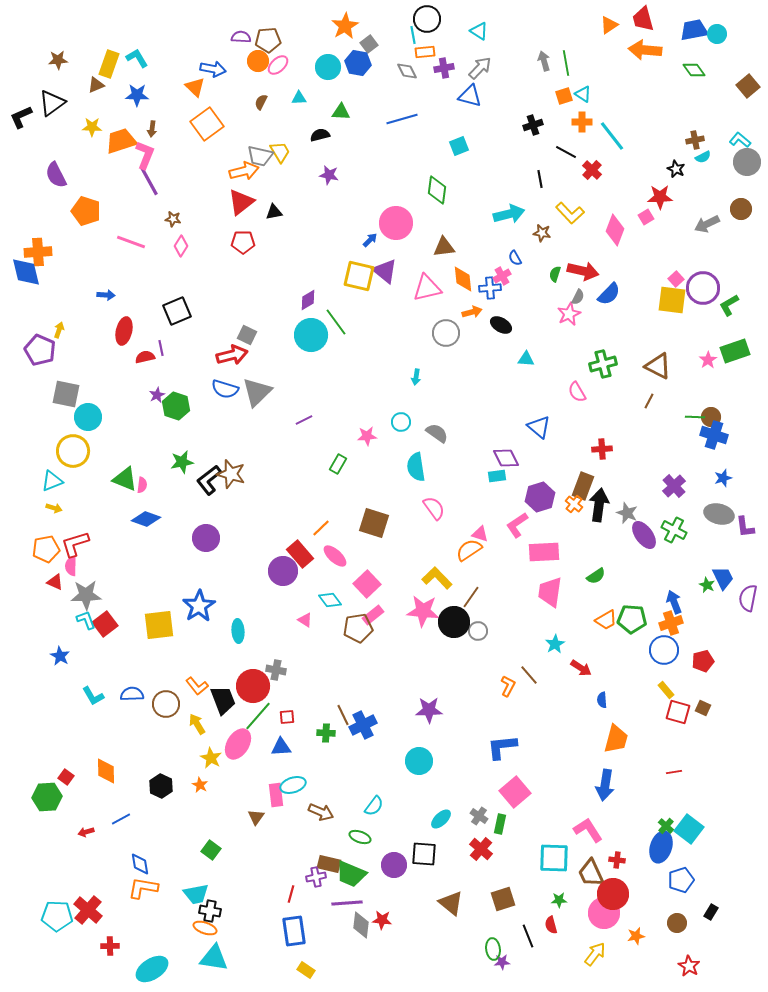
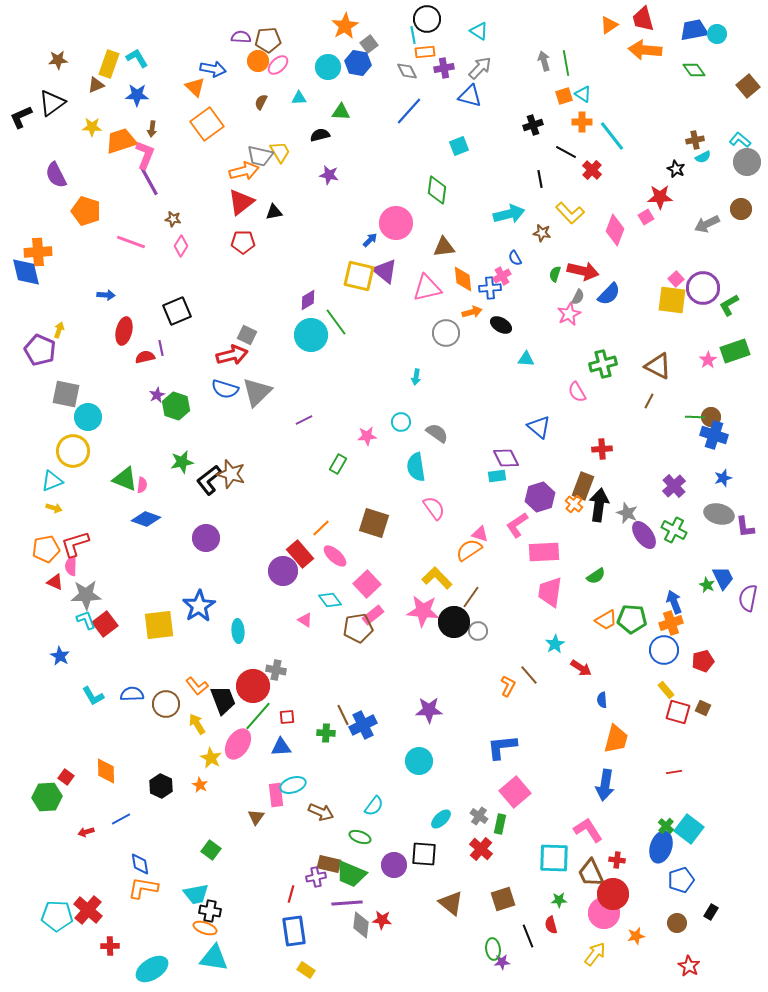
blue line at (402, 119): moved 7 px right, 8 px up; rotated 32 degrees counterclockwise
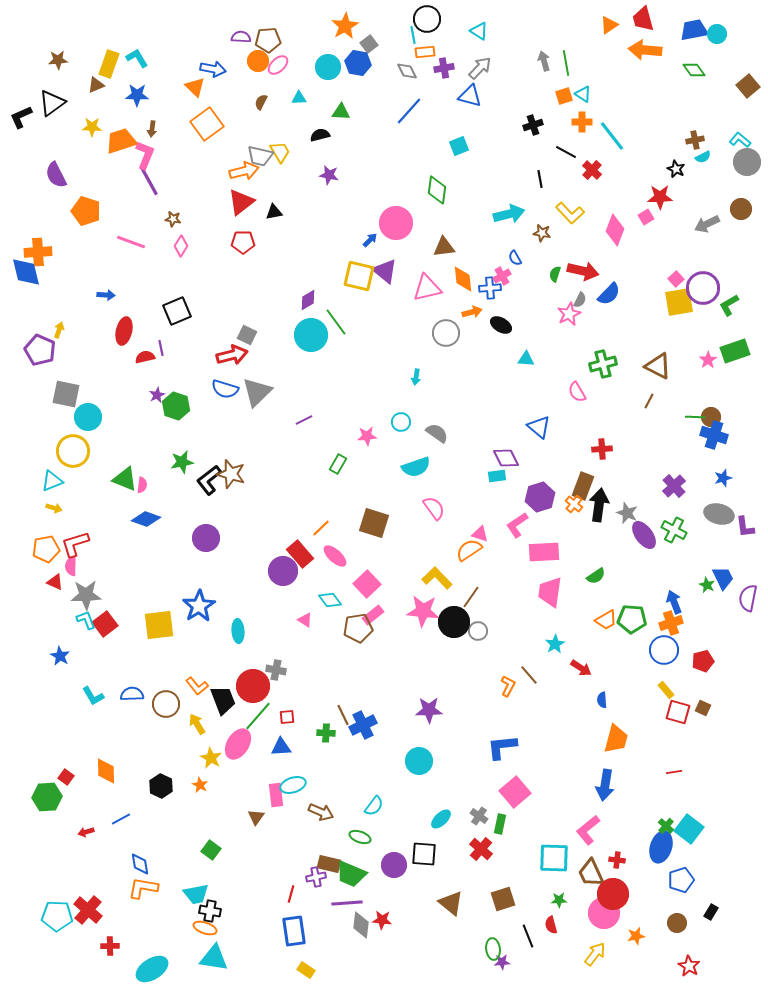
gray semicircle at (578, 297): moved 2 px right, 3 px down
yellow square at (672, 300): moved 7 px right, 2 px down; rotated 16 degrees counterclockwise
cyan semicircle at (416, 467): rotated 100 degrees counterclockwise
pink L-shape at (588, 830): rotated 96 degrees counterclockwise
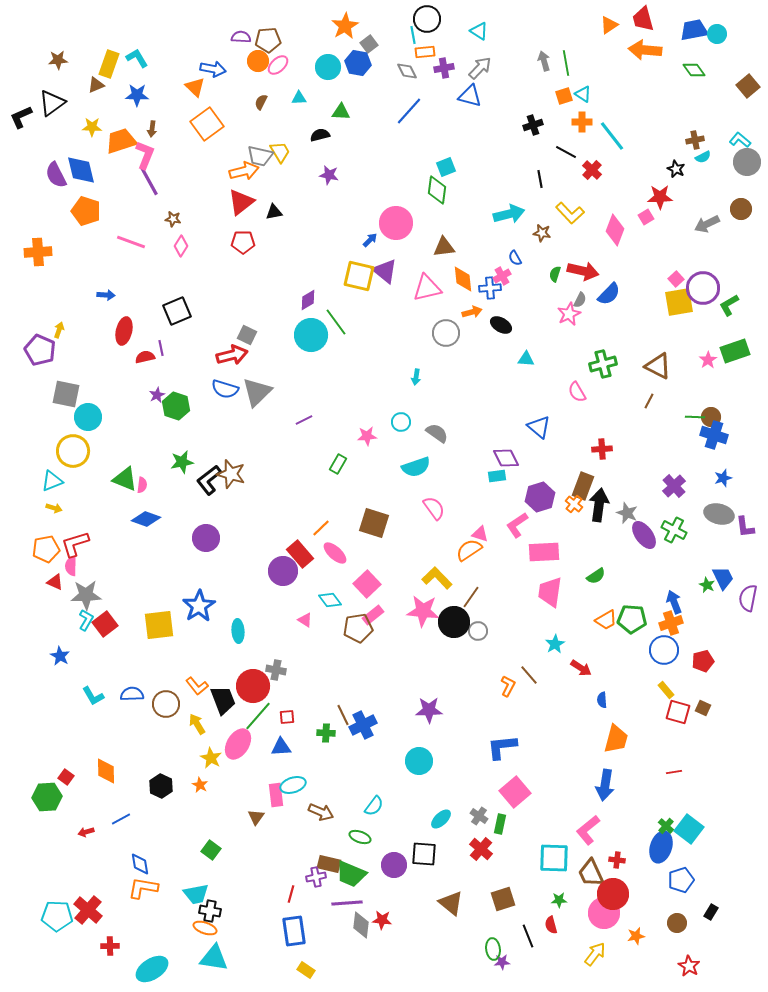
cyan square at (459, 146): moved 13 px left, 21 px down
blue diamond at (26, 272): moved 55 px right, 102 px up
pink ellipse at (335, 556): moved 3 px up
cyan L-shape at (86, 620): rotated 50 degrees clockwise
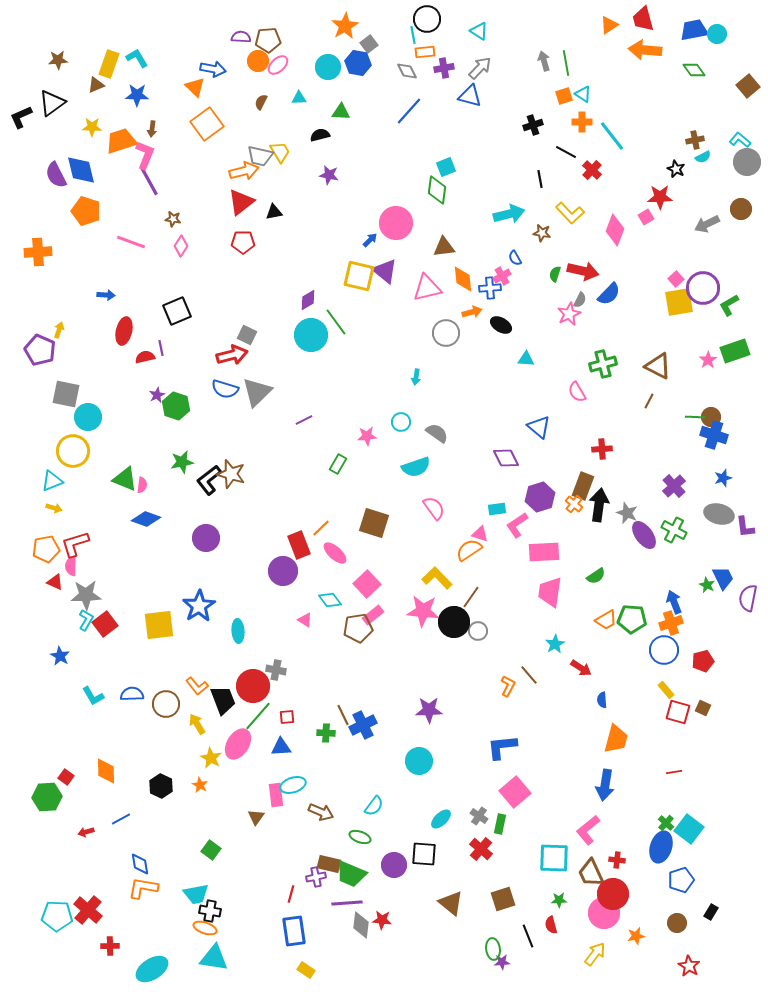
cyan rectangle at (497, 476): moved 33 px down
red rectangle at (300, 554): moved 1 px left, 9 px up; rotated 20 degrees clockwise
green cross at (666, 826): moved 3 px up
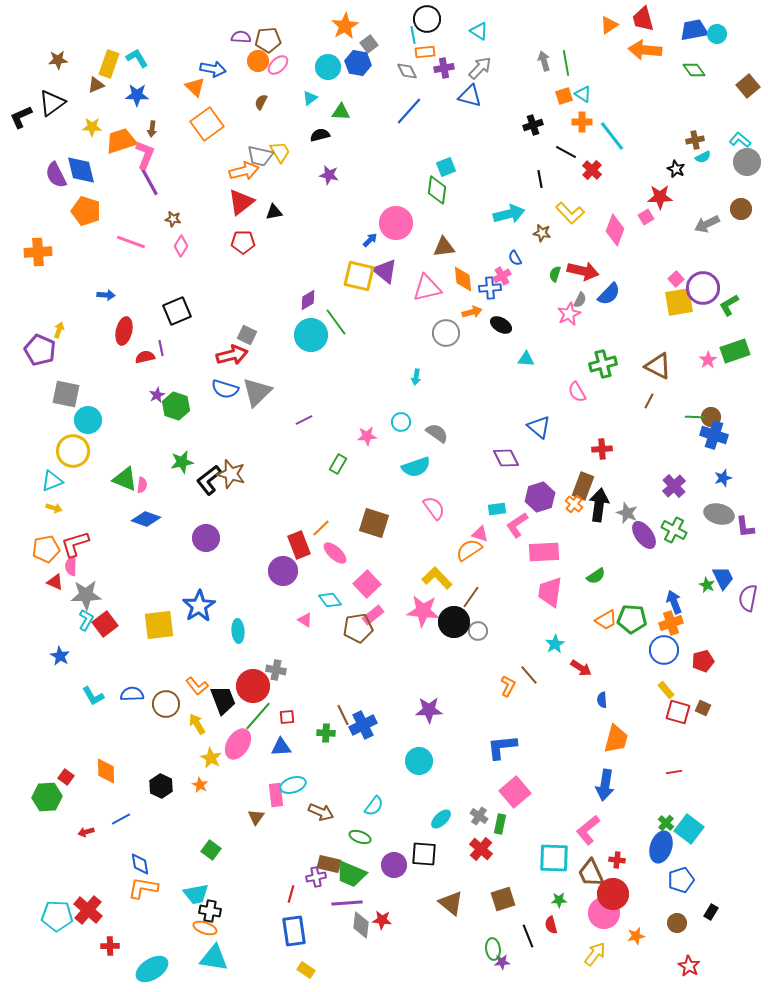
cyan triangle at (299, 98): moved 11 px right; rotated 35 degrees counterclockwise
cyan circle at (88, 417): moved 3 px down
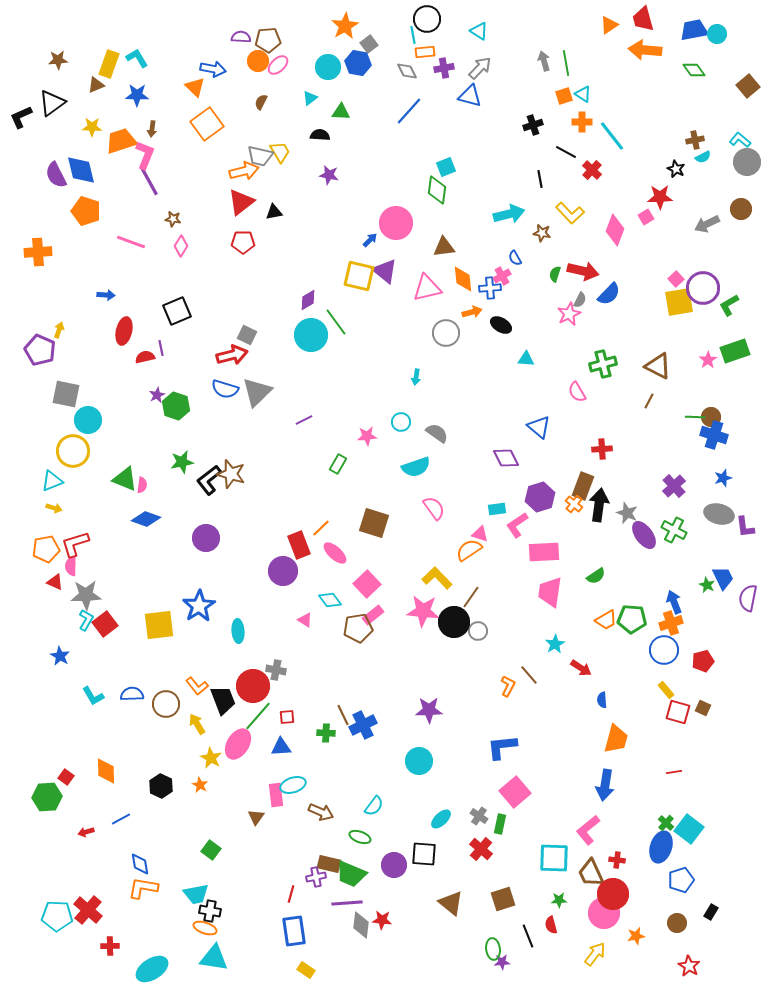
black semicircle at (320, 135): rotated 18 degrees clockwise
